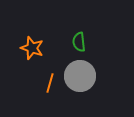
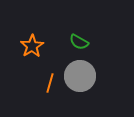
green semicircle: rotated 54 degrees counterclockwise
orange star: moved 2 px up; rotated 20 degrees clockwise
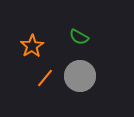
green semicircle: moved 5 px up
orange line: moved 5 px left, 5 px up; rotated 24 degrees clockwise
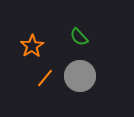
green semicircle: rotated 18 degrees clockwise
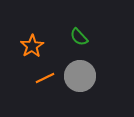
orange line: rotated 24 degrees clockwise
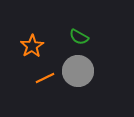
green semicircle: rotated 18 degrees counterclockwise
gray circle: moved 2 px left, 5 px up
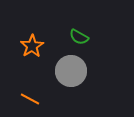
gray circle: moved 7 px left
orange line: moved 15 px left, 21 px down; rotated 54 degrees clockwise
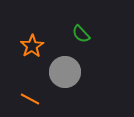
green semicircle: moved 2 px right, 3 px up; rotated 18 degrees clockwise
gray circle: moved 6 px left, 1 px down
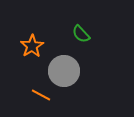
gray circle: moved 1 px left, 1 px up
orange line: moved 11 px right, 4 px up
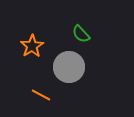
gray circle: moved 5 px right, 4 px up
